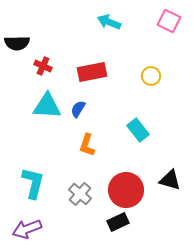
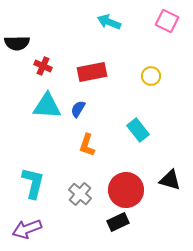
pink square: moved 2 px left
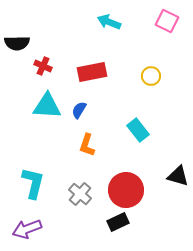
blue semicircle: moved 1 px right, 1 px down
black triangle: moved 8 px right, 4 px up
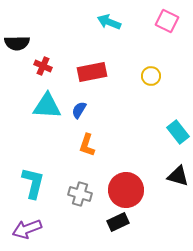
cyan rectangle: moved 40 px right, 2 px down
gray cross: rotated 25 degrees counterclockwise
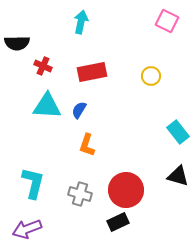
cyan arrow: moved 28 px left; rotated 80 degrees clockwise
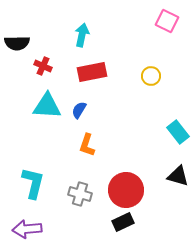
cyan arrow: moved 1 px right, 13 px down
black rectangle: moved 5 px right
purple arrow: rotated 16 degrees clockwise
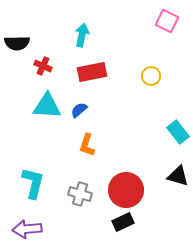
blue semicircle: rotated 18 degrees clockwise
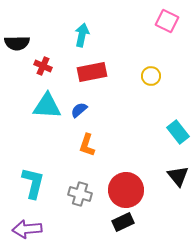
black triangle: rotated 35 degrees clockwise
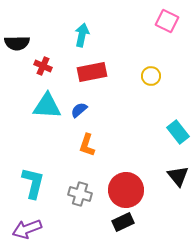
purple arrow: rotated 16 degrees counterclockwise
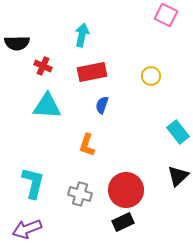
pink square: moved 1 px left, 6 px up
blue semicircle: moved 23 px right, 5 px up; rotated 30 degrees counterclockwise
black triangle: rotated 25 degrees clockwise
